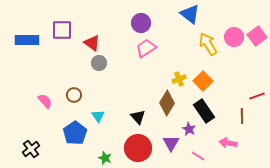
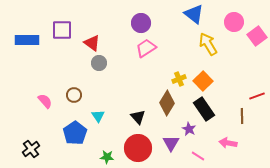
blue triangle: moved 4 px right
pink circle: moved 15 px up
black rectangle: moved 2 px up
green star: moved 2 px right, 1 px up; rotated 16 degrees counterclockwise
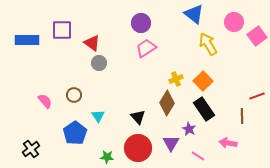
yellow cross: moved 3 px left
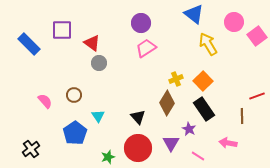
blue rectangle: moved 2 px right, 4 px down; rotated 45 degrees clockwise
green star: moved 1 px right; rotated 24 degrees counterclockwise
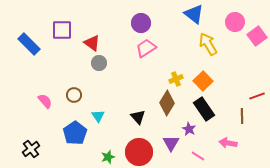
pink circle: moved 1 px right
red circle: moved 1 px right, 4 px down
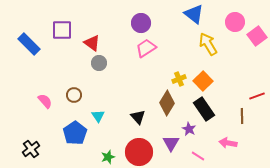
yellow cross: moved 3 px right
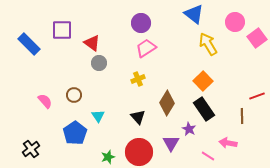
pink square: moved 2 px down
yellow cross: moved 41 px left
pink line: moved 10 px right
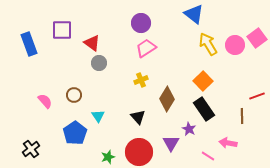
pink circle: moved 23 px down
blue rectangle: rotated 25 degrees clockwise
yellow cross: moved 3 px right, 1 px down
brown diamond: moved 4 px up
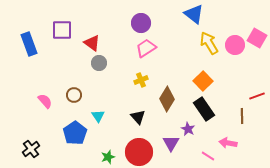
pink square: rotated 24 degrees counterclockwise
yellow arrow: moved 1 px right, 1 px up
purple star: moved 1 px left
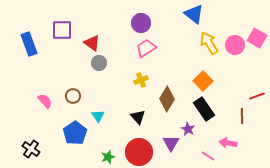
brown circle: moved 1 px left, 1 px down
black cross: rotated 18 degrees counterclockwise
